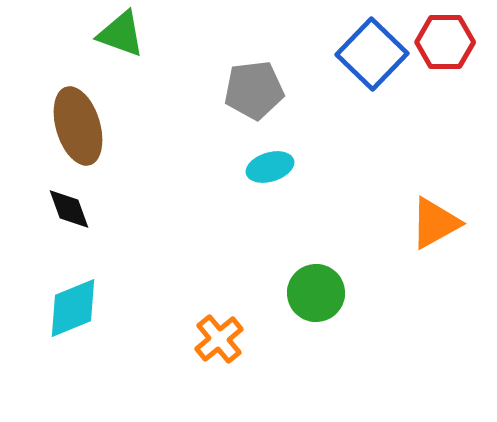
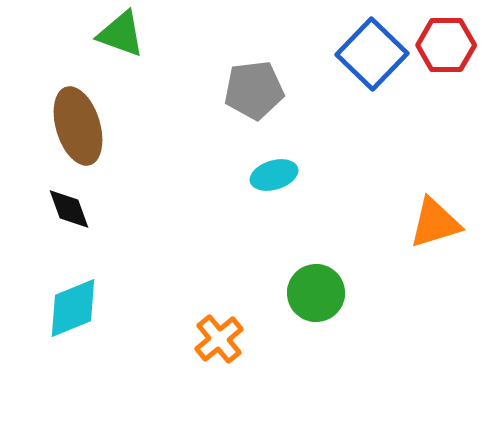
red hexagon: moved 1 px right, 3 px down
cyan ellipse: moved 4 px right, 8 px down
orange triangle: rotated 12 degrees clockwise
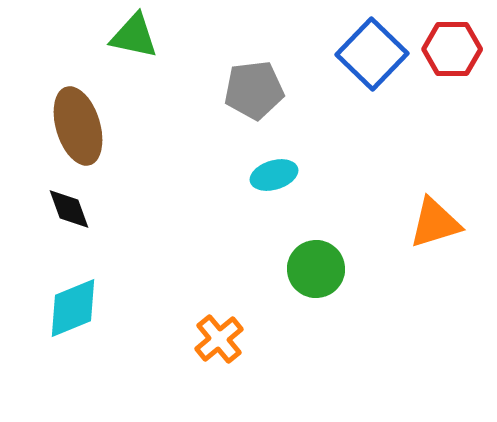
green triangle: moved 13 px right, 2 px down; rotated 8 degrees counterclockwise
red hexagon: moved 6 px right, 4 px down
green circle: moved 24 px up
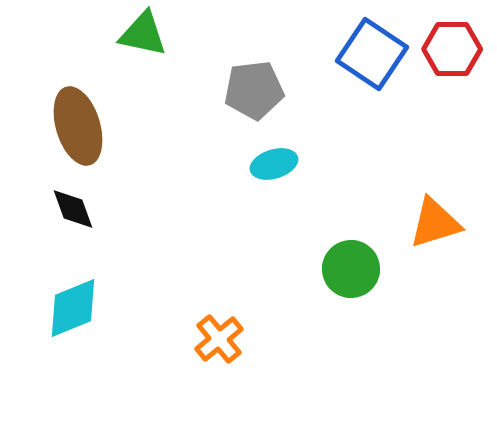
green triangle: moved 9 px right, 2 px up
blue square: rotated 10 degrees counterclockwise
cyan ellipse: moved 11 px up
black diamond: moved 4 px right
green circle: moved 35 px right
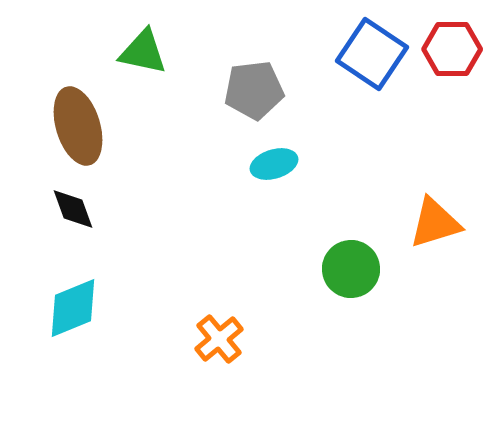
green triangle: moved 18 px down
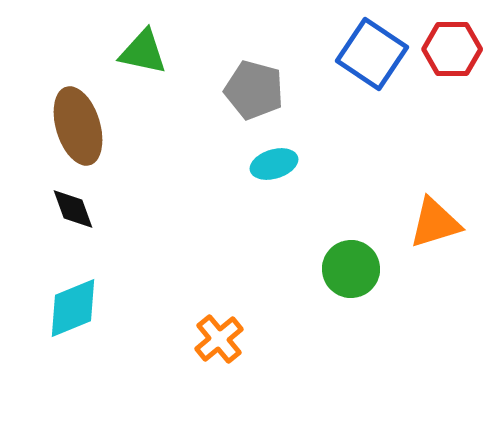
gray pentagon: rotated 22 degrees clockwise
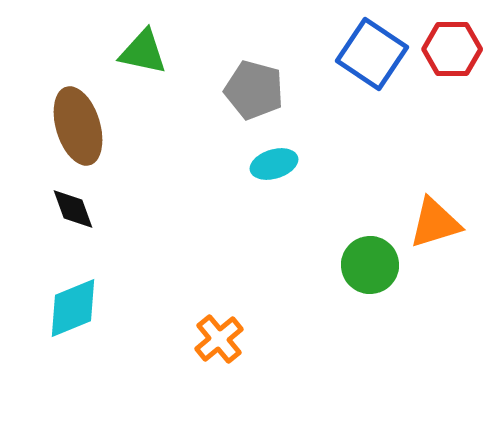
green circle: moved 19 px right, 4 px up
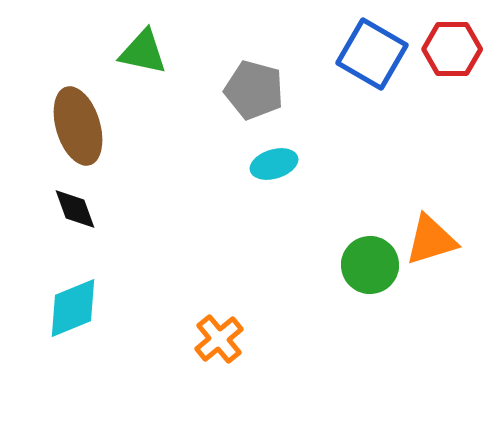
blue square: rotated 4 degrees counterclockwise
black diamond: moved 2 px right
orange triangle: moved 4 px left, 17 px down
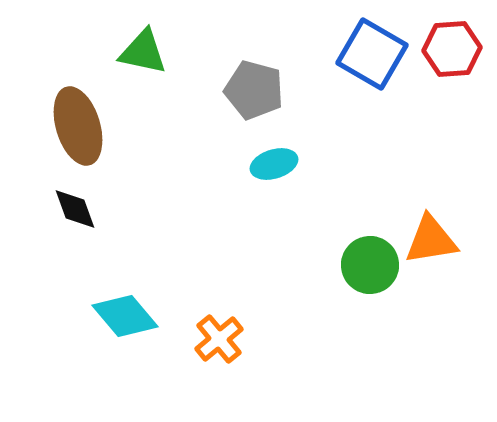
red hexagon: rotated 4 degrees counterclockwise
orange triangle: rotated 8 degrees clockwise
cyan diamond: moved 52 px right, 8 px down; rotated 72 degrees clockwise
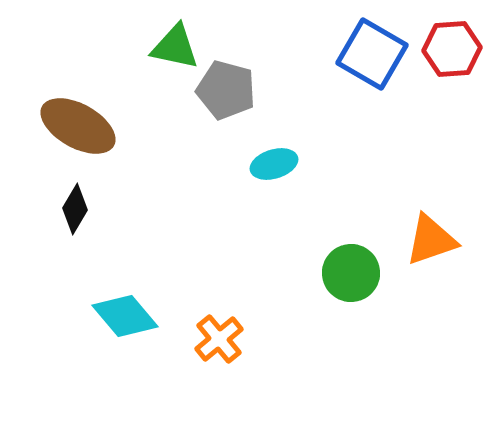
green triangle: moved 32 px right, 5 px up
gray pentagon: moved 28 px left
brown ellipse: rotated 44 degrees counterclockwise
black diamond: rotated 51 degrees clockwise
orange triangle: rotated 10 degrees counterclockwise
green circle: moved 19 px left, 8 px down
